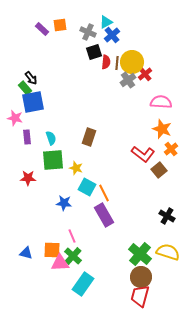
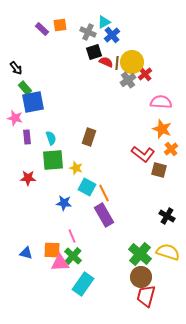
cyan triangle at (106, 22): moved 2 px left
red semicircle at (106, 62): rotated 72 degrees counterclockwise
black arrow at (31, 78): moved 15 px left, 10 px up
brown square at (159, 170): rotated 35 degrees counterclockwise
red trapezoid at (140, 296): moved 6 px right
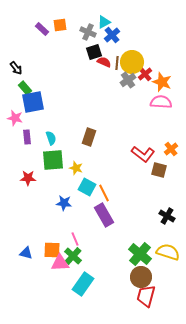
red semicircle at (106, 62): moved 2 px left
orange star at (162, 129): moved 47 px up
pink line at (72, 236): moved 3 px right, 3 px down
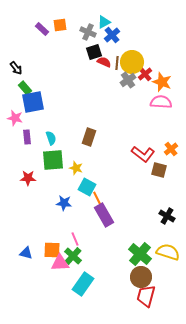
orange line at (104, 193): moved 6 px left, 7 px down
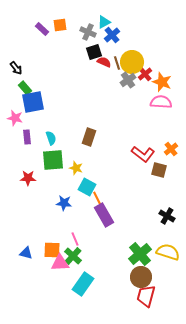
brown line at (117, 63): rotated 24 degrees counterclockwise
green cross at (140, 254): rotated 10 degrees clockwise
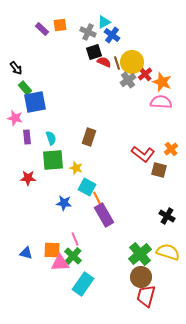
blue cross at (112, 35): rotated 14 degrees counterclockwise
blue square at (33, 102): moved 2 px right
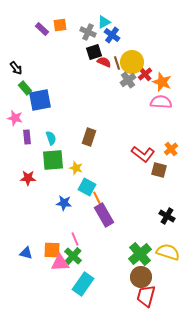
blue square at (35, 102): moved 5 px right, 2 px up
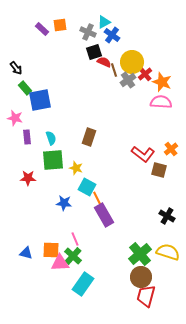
brown line at (117, 63): moved 3 px left, 7 px down
orange square at (52, 250): moved 1 px left
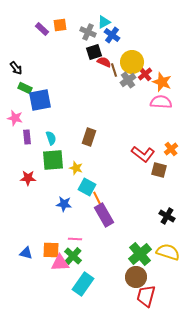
green rectangle at (25, 88): rotated 24 degrees counterclockwise
blue star at (64, 203): moved 1 px down
pink line at (75, 239): rotated 64 degrees counterclockwise
brown circle at (141, 277): moved 5 px left
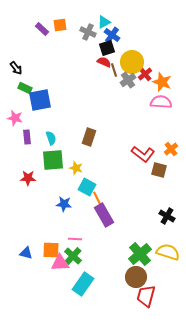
black square at (94, 52): moved 13 px right, 4 px up
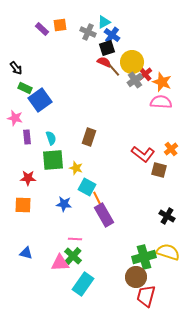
brown line at (114, 70): rotated 24 degrees counterclockwise
gray cross at (128, 80): moved 7 px right
blue square at (40, 100): rotated 25 degrees counterclockwise
orange square at (51, 250): moved 28 px left, 45 px up
green cross at (140, 254): moved 4 px right, 3 px down; rotated 25 degrees clockwise
